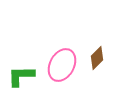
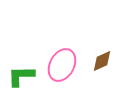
brown diamond: moved 5 px right, 3 px down; rotated 20 degrees clockwise
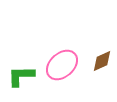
pink ellipse: rotated 20 degrees clockwise
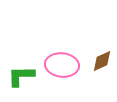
pink ellipse: rotated 48 degrees clockwise
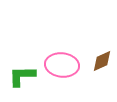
green L-shape: moved 1 px right
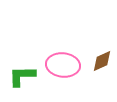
pink ellipse: moved 1 px right
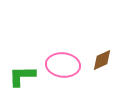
brown diamond: moved 1 px up
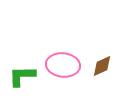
brown diamond: moved 6 px down
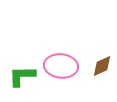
pink ellipse: moved 2 px left, 1 px down
